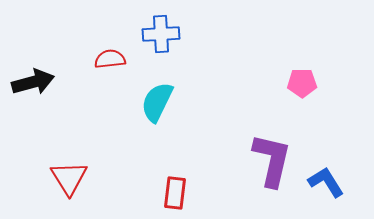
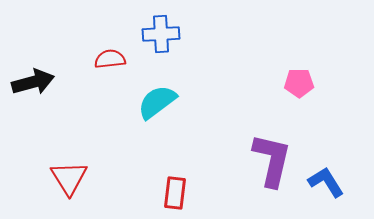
pink pentagon: moved 3 px left
cyan semicircle: rotated 27 degrees clockwise
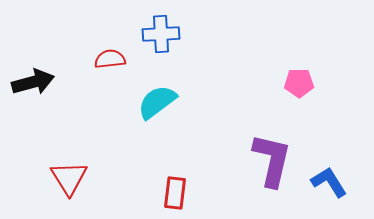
blue L-shape: moved 3 px right
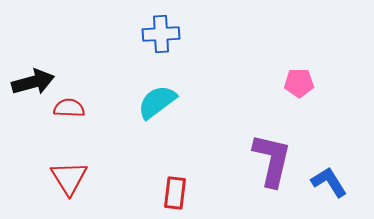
red semicircle: moved 41 px left, 49 px down; rotated 8 degrees clockwise
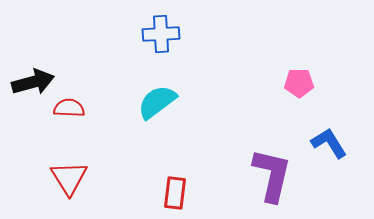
purple L-shape: moved 15 px down
blue L-shape: moved 39 px up
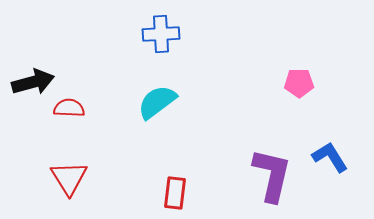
blue L-shape: moved 1 px right, 14 px down
